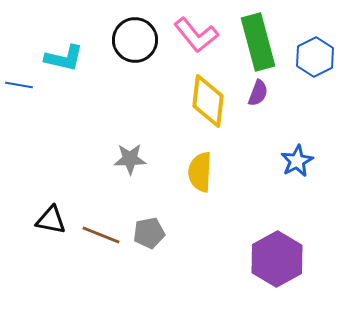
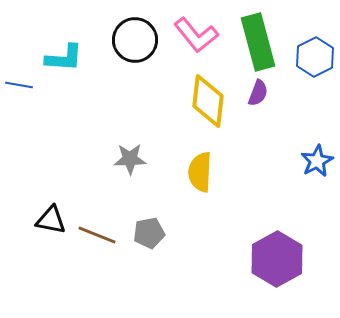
cyan L-shape: rotated 9 degrees counterclockwise
blue star: moved 20 px right
brown line: moved 4 px left
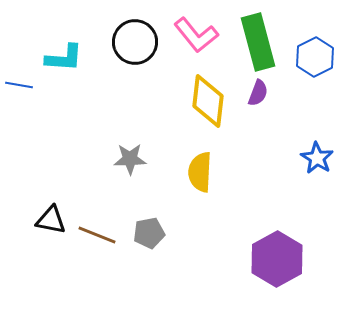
black circle: moved 2 px down
blue star: moved 3 px up; rotated 12 degrees counterclockwise
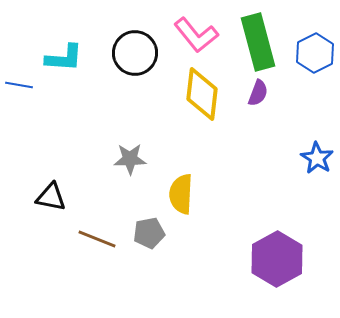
black circle: moved 11 px down
blue hexagon: moved 4 px up
yellow diamond: moved 6 px left, 7 px up
yellow semicircle: moved 19 px left, 22 px down
black triangle: moved 23 px up
brown line: moved 4 px down
